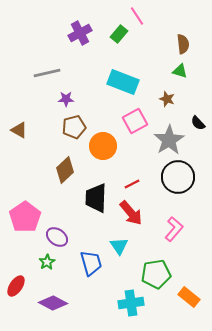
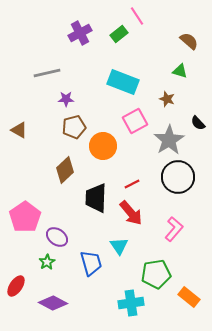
green rectangle: rotated 12 degrees clockwise
brown semicircle: moved 6 px right, 3 px up; rotated 42 degrees counterclockwise
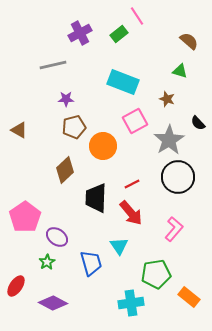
gray line: moved 6 px right, 8 px up
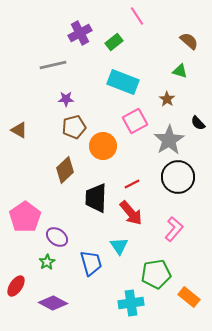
green rectangle: moved 5 px left, 8 px down
brown star: rotated 14 degrees clockwise
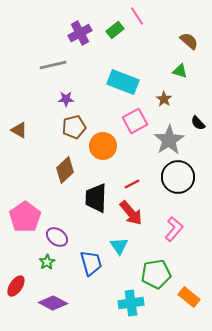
green rectangle: moved 1 px right, 12 px up
brown star: moved 3 px left
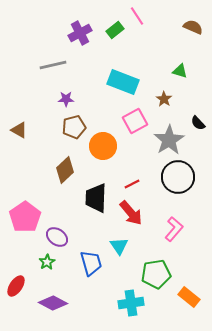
brown semicircle: moved 4 px right, 14 px up; rotated 18 degrees counterclockwise
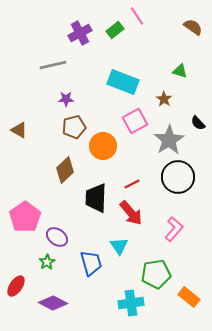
brown semicircle: rotated 12 degrees clockwise
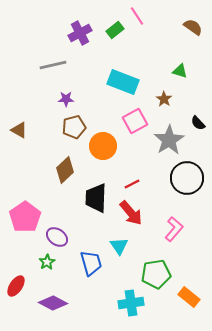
black circle: moved 9 px right, 1 px down
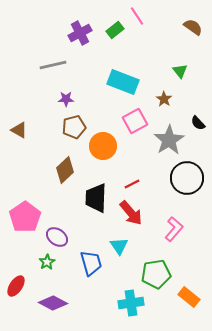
green triangle: rotated 35 degrees clockwise
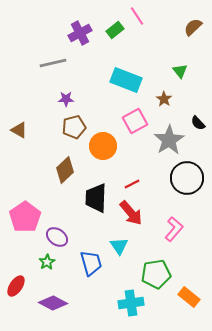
brown semicircle: rotated 78 degrees counterclockwise
gray line: moved 2 px up
cyan rectangle: moved 3 px right, 2 px up
